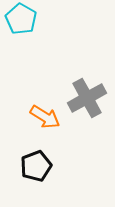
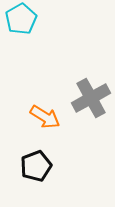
cyan pentagon: rotated 12 degrees clockwise
gray cross: moved 4 px right
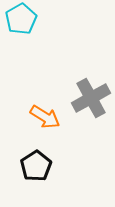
black pentagon: rotated 12 degrees counterclockwise
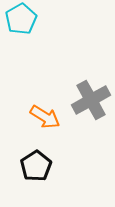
gray cross: moved 2 px down
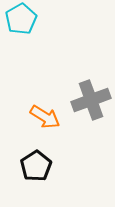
gray cross: rotated 9 degrees clockwise
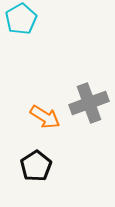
gray cross: moved 2 px left, 3 px down
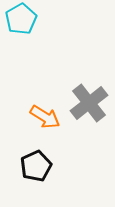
gray cross: rotated 18 degrees counterclockwise
black pentagon: rotated 8 degrees clockwise
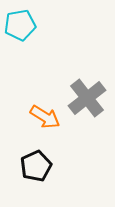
cyan pentagon: moved 1 px left, 6 px down; rotated 20 degrees clockwise
gray cross: moved 2 px left, 5 px up
